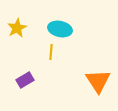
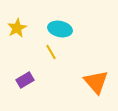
yellow line: rotated 35 degrees counterclockwise
orange triangle: moved 2 px left, 1 px down; rotated 8 degrees counterclockwise
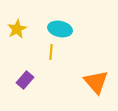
yellow star: moved 1 px down
yellow line: rotated 35 degrees clockwise
purple rectangle: rotated 18 degrees counterclockwise
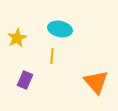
yellow star: moved 9 px down
yellow line: moved 1 px right, 4 px down
purple rectangle: rotated 18 degrees counterclockwise
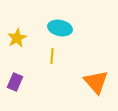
cyan ellipse: moved 1 px up
purple rectangle: moved 10 px left, 2 px down
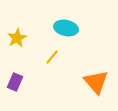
cyan ellipse: moved 6 px right
yellow line: moved 1 px down; rotated 35 degrees clockwise
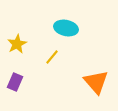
yellow star: moved 6 px down
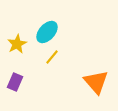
cyan ellipse: moved 19 px left, 4 px down; rotated 60 degrees counterclockwise
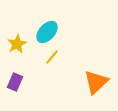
orange triangle: rotated 28 degrees clockwise
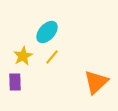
yellow star: moved 6 px right, 12 px down
purple rectangle: rotated 24 degrees counterclockwise
